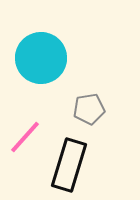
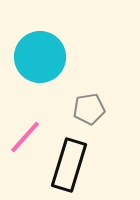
cyan circle: moved 1 px left, 1 px up
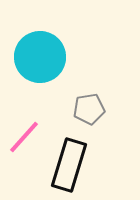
pink line: moved 1 px left
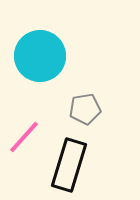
cyan circle: moved 1 px up
gray pentagon: moved 4 px left
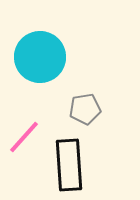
cyan circle: moved 1 px down
black rectangle: rotated 21 degrees counterclockwise
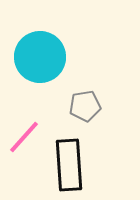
gray pentagon: moved 3 px up
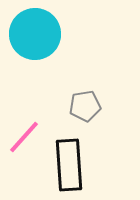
cyan circle: moved 5 px left, 23 px up
